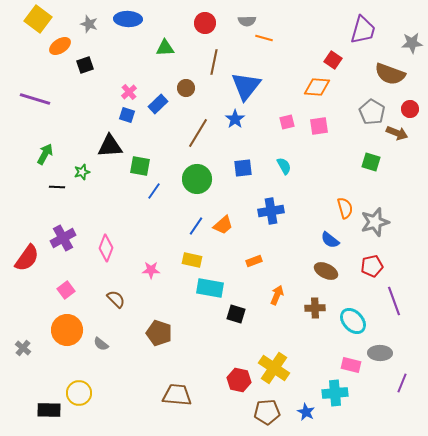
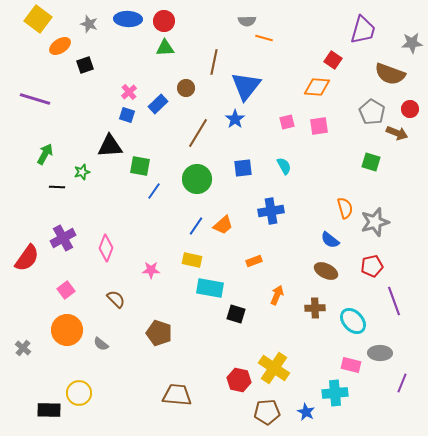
red circle at (205, 23): moved 41 px left, 2 px up
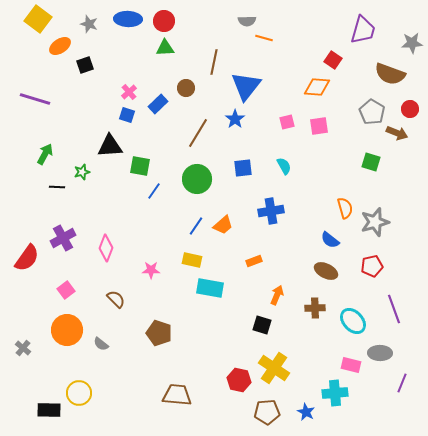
purple line at (394, 301): moved 8 px down
black square at (236, 314): moved 26 px right, 11 px down
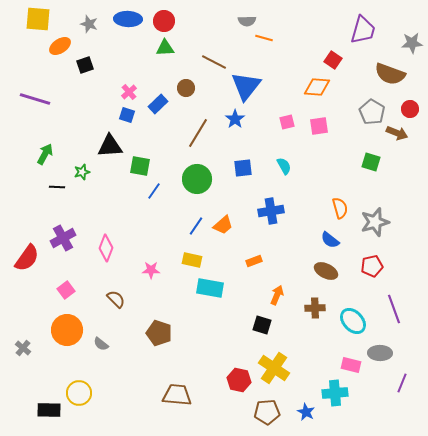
yellow square at (38, 19): rotated 32 degrees counterclockwise
brown line at (214, 62): rotated 75 degrees counterclockwise
orange semicircle at (345, 208): moved 5 px left
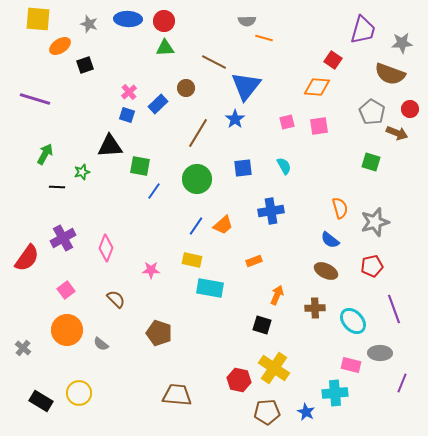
gray star at (412, 43): moved 10 px left
black rectangle at (49, 410): moved 8 px left, 9 px up; rotated 30 degrees clockwise
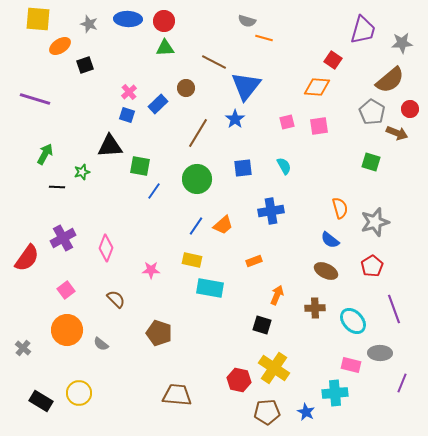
gray semicircle at (247, 21): rotated 18 degrees clockwise
brown semicircle at (390, 74): moved 6 px down; rotated 60 degrees counterclockwise
red pentagon at (372, 266): rotated 20 degrees counterclockwise
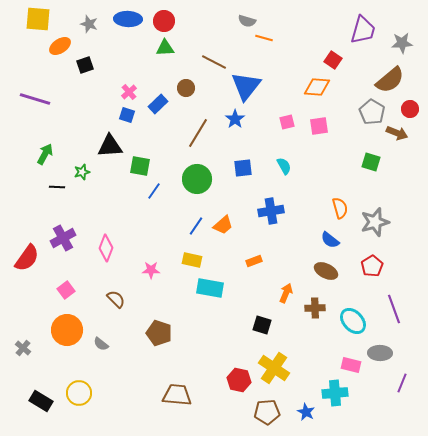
orange arrow at (277, 295): moved 9 px right, 2 px up
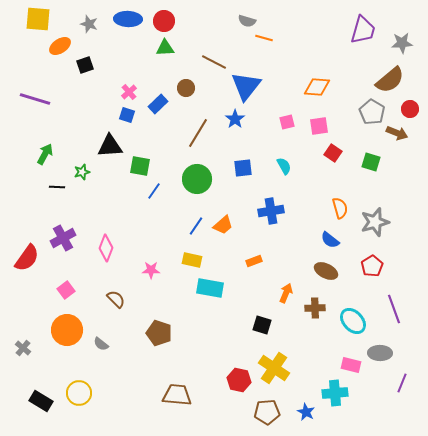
red square at (333, 60): moved 93 px down
